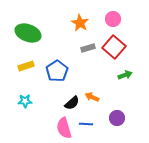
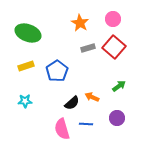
green arrow: moved 6 px left, 11 px down; rotated 16 degrees counterclockwise
pink semicircle: moved 2 px left, 1 px down
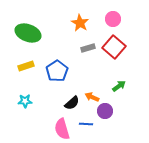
purple circle: moved 12 px left, 7 px up
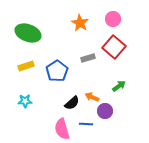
gray rectangle: moved 10 px down
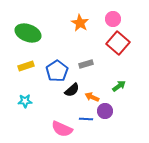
red square: moved 4 px right, 4 px up
gray rectangle: moved 2 px left, 6 px down
black semicircle: moved 13 px up
blue line: moved 5 px up
pink semicircle: rotated 50 degrees counterclockwise
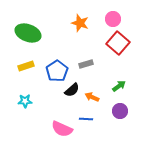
orange star: rotated 12 degrees counterclockwise
purple circle: moved 15 px right
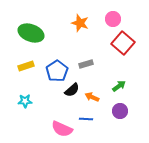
green ellipse: moved 3 px right
red square: moved 5 px right
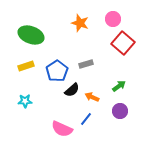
green ellipse: moved 2 px down
blue line: rotated 56 degrees counterclockwise
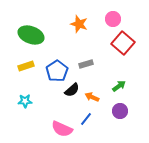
orange star: moved 1 px left, 1 px down
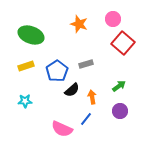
orange arrow: rotated 56 degrees clockwise
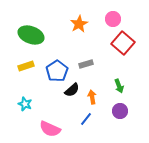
orange star: rotated 24 degrees clockwise
green arrow: rotated 104 degrees clockwise
cyan star: moved 3 px down; rotated 24 degrees clockwise
pink semicircle: moved 12 px left
